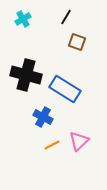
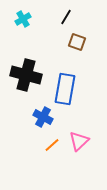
blue rectangle: rotated 68 degrees clockwise
orange line: rotated 14 degrees counterclockwise
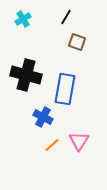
pink triangle: rotated 15 degrees counterclockwise
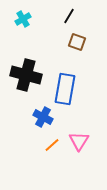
black line: moved 3 px right, 1 px up
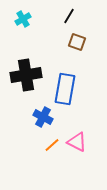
black cross: rotated 24 degrees counterclockwise
pink triangle: moved 2 px left, 1 px down; rotated 35 degrees counterclockwise
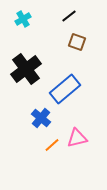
black line: rotated 21 degrees clockwise
black cross: moved 6 px up; rotated 28 degrees counterclockwise
blue rectangle: rotated 40 degrees clockwise
blue cross: moved 2 px left, 1 px down; rotated 12 degrees clockwise
pink triangle: moved 4 px up; rotated 40 degrees counterclockwise
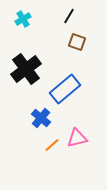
black line: rotated 21 degrees counterclockwise
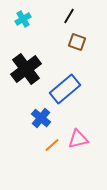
pink triangle: moved 1 px right, 1 px down
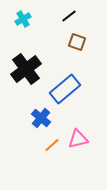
black line: rotated 21 degrees clockwise
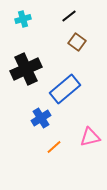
cyan cross: rotated 14 degrees clockwise
brown square: rotated 18 degrees clockwise
black cross: rotated 12 degrees clockwise
blue cross: rotated 18 degrees clockwise
pink triangle: moved 12 px right, 2 px up
orange line: moved 2 px right, 2 px down
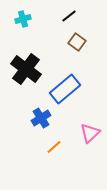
black cross: rotated 28 degrees counterclockwise
pink triangle: moved 4 px up; rotated 30 degrees counterclockwise
